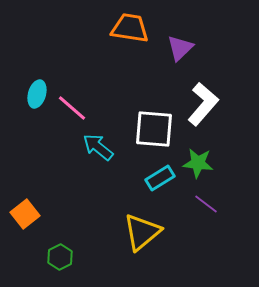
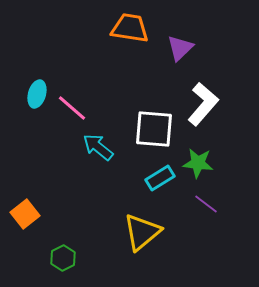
green hexagon: moved 3 px right, 1 px down
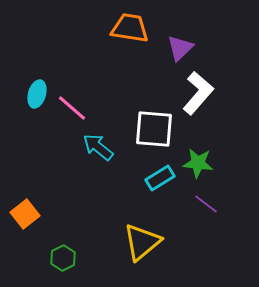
white L-shape: moved 5 px left, 11 px up
yellow triangle: moved 10 px down
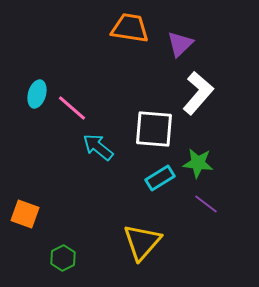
purple triangle: moved 4 px up
orange square: rotated 32 degrees counterclockwise
yellow triangle: rotated 9 degrees counterclockwise
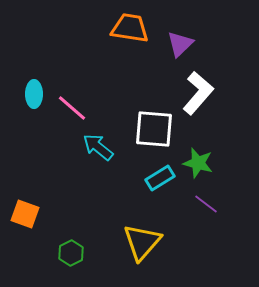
cyan ellipse: moved 3 px left; rotated 16 degrees counterclockwise
green star: rotated 8 degrees clockwise
green hexagon: moved 8 px right, 5 px up
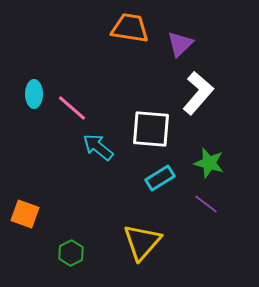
white square: moved 3 px left
green star: moved 11 px right
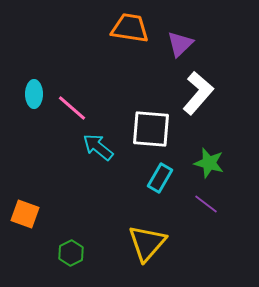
cyan rectangle: rotated 28 degrees counterclockwise
yellow triangle: moved 5 px right, 1 px down
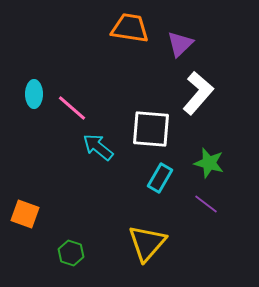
green hexagon: rotated 15 degrees counterclockwise
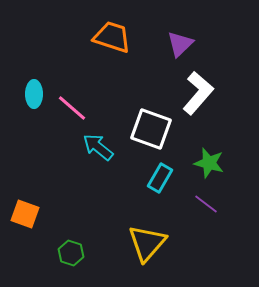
orange trapezoid: moved 18 px left, 9 px down; rotated 9 degrees clockwise
white square: rotated 15 degrees clockwise
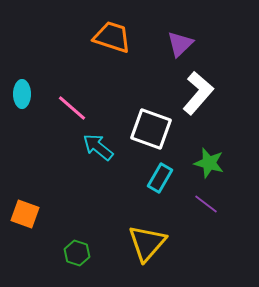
cyan ellipse: moved 12 px left
green hexagon: moved 6 px right
